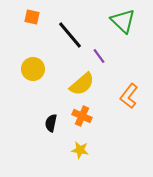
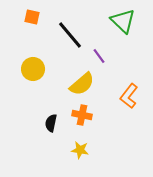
orange cross: moved 1 px up; rotated 12 degrees counterclockwise
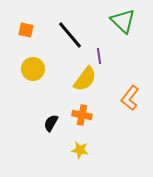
orange square: moved 6 px left, 13 px down
purple line: rotated 28 degrees clockwise
yellow semicircle: moved 3 px right, 5 px up; rotated 12 degrees counterclockwise
orange L-shape: moved 1 px right, 2 px down
black semicircle: rotated 18 degrees clockwise
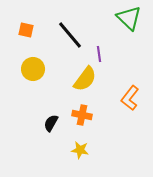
green triangle: moved 6 px right, 3 px up
purple line: moved 2 px up
